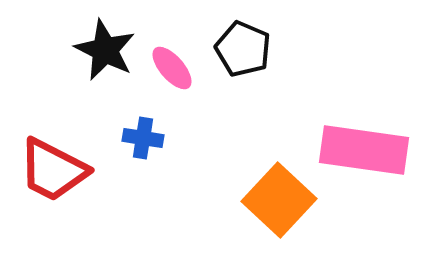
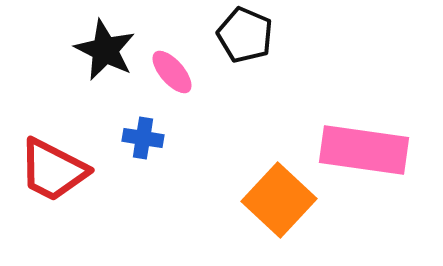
black pentagon: moved 2 px right, 14 px up
pink ellipse: moved 4 px down
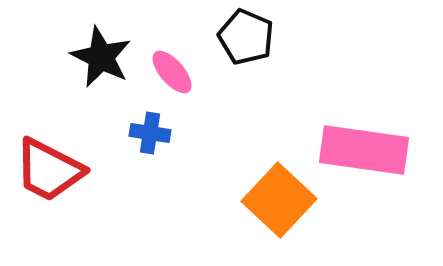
black pentagon: moved 1 px right, 2 px down
black star: moved 4 px left, 7 px down
blue cross: moved 7 px right, 5 px up
red trapezoid: moved 4 px left
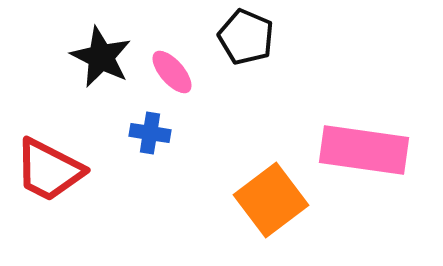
orange square: moved 8 px left; rotated 10 degrees clockwise
